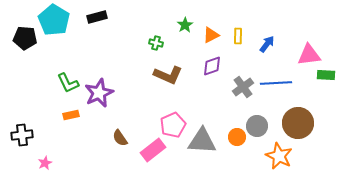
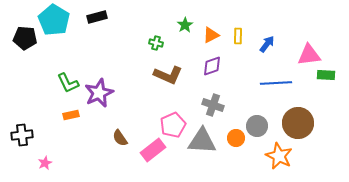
gray cross: moved 30 px left, 18 px down; rotated 35 degrees counterclockwise
orange circle: moved 1 px left, 1 px down
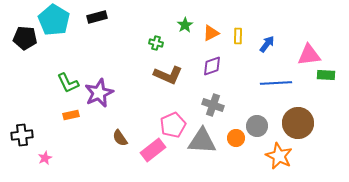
orange triangle: moved 2 px up
pink star: moved 5 px up
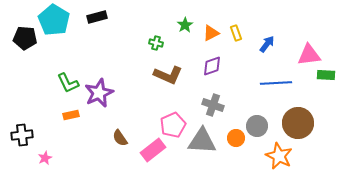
yellow rectangle: moved 2 px left, 3 px up; rotated 21 degrees counterclockwise
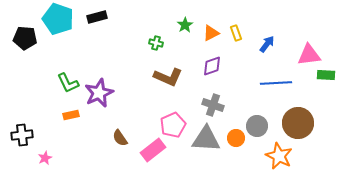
cyan pentagon: moved 4 px right, 1 px up; rotated 12 degrees counterclockwise
brown L-shape: moved 2 px down
gray triangle: moved 4 px right, 2 px up
